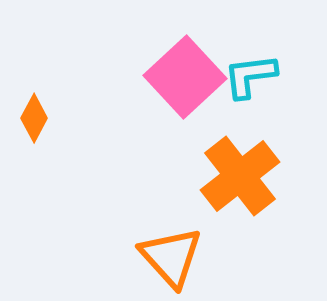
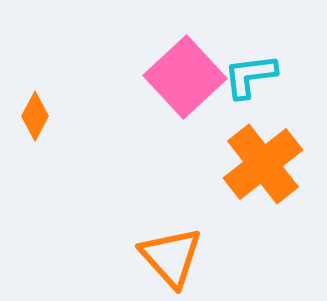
orange diamond: moved 1 px right, 2 px up
orange cross: moved 23 px right, 12 px up
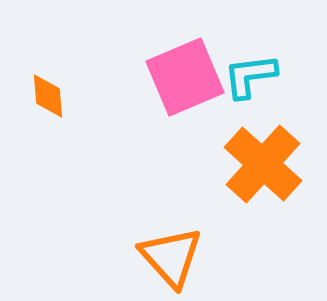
pink square: rotated 20 degrees clockwise
orange diamond: moved 13 px right, 20 px up; rotated 33 degrees counterclockwise
orange cross: rotated 10 degrees counterclockwise
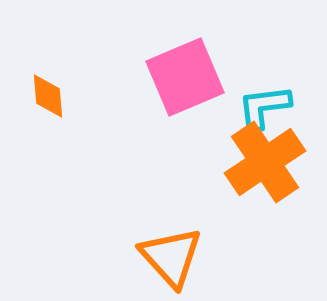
cyan L-shape: moved 14 px right, 31 px down
orange cross: moved 2 px right, 2 px up; rotated 14 degrees clockwise
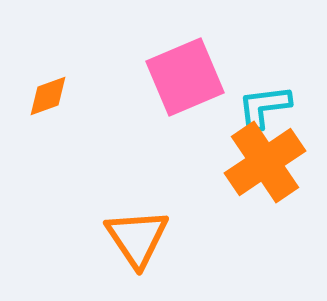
orange diamond: rotated 75 degrees clockwise
orange triangle: moved 34 px left, 19 px up; rotated 8 degrees clockwise
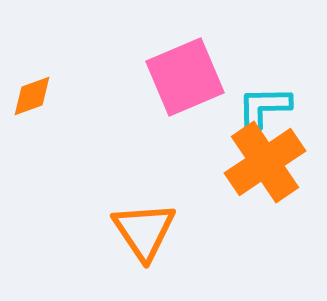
orange diamond: moved 16 px left
cyan L-shape: rotated 6 degrees clockwise
orange triangle: moved 7 px right, 7 px up
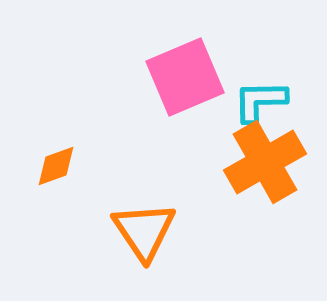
orange diamond: moved 24 px right, 70 px down
cyan L-shape: moved 4 px left, 6 px up
orange cross: rotated 4 degrees clockwise
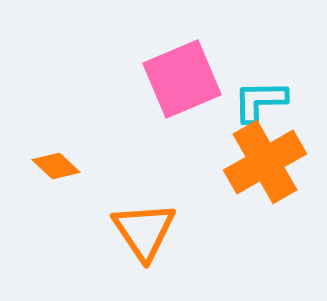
pink square: moved 3 px left, 2 px down
orange diamond: rotated 63 degrees clockwise
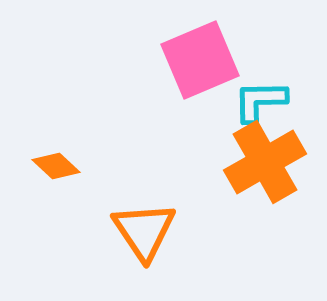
pink square: moved 18 px right, 19 px up
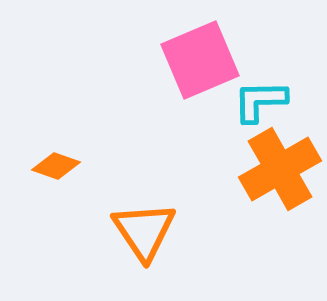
orange cross: moved 15 px right, 7 px down
orange diamond: rotated 24 degrees counterclockwise
